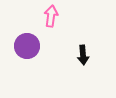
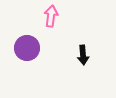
purple circle: moved 2 px down
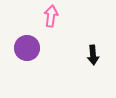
black arrow: moved 10 px right
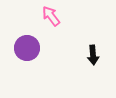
pink arrow: rotated 45 degrees counterclockwise
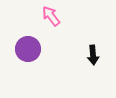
purple circle: moved 1 px right, 1 px down
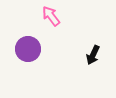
black arrow: rotated 30 degrees clockwise
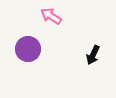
pink arrow: rotated 20 degrees counterclockwise
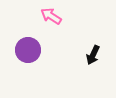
purple circle: moved 1 px down
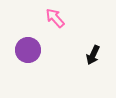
pink arrow: moved 4 px right, 2 px down; rotated 15 degrees clockwise
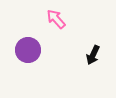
pink arrow: moved 1 px right, 1 px down
